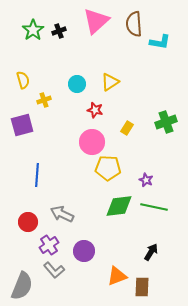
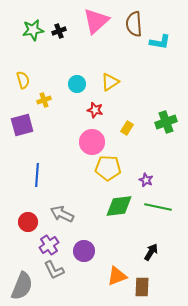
green star: rotated 25 degrees clockwise
green line: moved 4 px right
gray L-shape: rotated 15 degrees clockwise
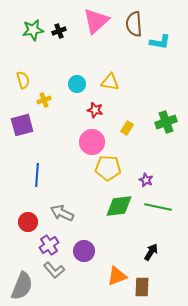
yellow triangle: rotated 42 degrees clockwise
gray arrow: moved 1 px up
gray L-shape: rotated 15 degrees counterclockwise
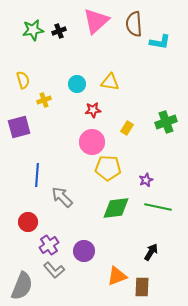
red star: moved 2 px left; rotated 21 degrees counterclockwise
purple square: moved 3 px left, 2 px down
purple star: rotated 24 degrees clockwise
green diamond: moved 3 px left, 2 px down
gray arrow: moved 16 px up; rotated 20 degrees clockwise
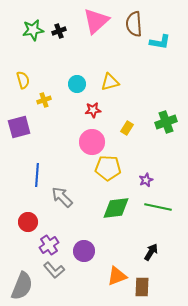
yellow triangle: rotated 24 degrees counterclockwise
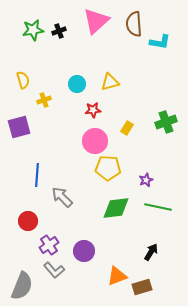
pink circle: moved 3 px right, 1 px up
red circle: moved 1 px up
brown rectangle: rotated 72 degrees clockwise
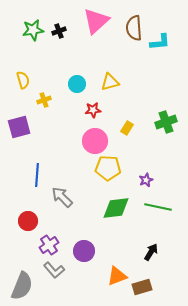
brown semicircle: moved 4 px down
cyan L-shape: rotated 15 degrees counterclockwise
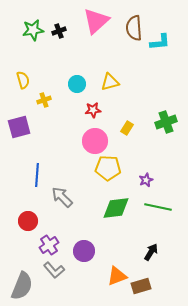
brown rectangle: moved 1 px left, 1 px up
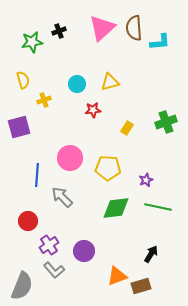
pink triangle: moved 6 px right, 7 px down
green star: moved 1 px left, 12 px down
pink circle: moved 25 px left, 17 px down
black arrow: moved 2 px down
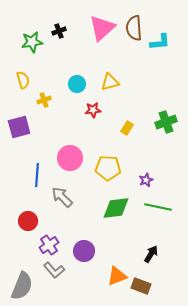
brown rectangle: rotated 36 degrees clockwise
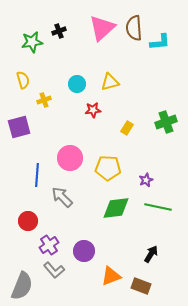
orange triangle: moved 6 px left
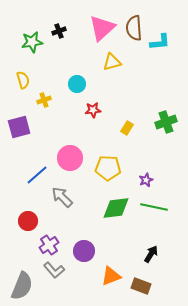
yellow triangle: moved 2 px right, 20 px up
blue line: rotated 45 degrees clockwise
green line: moved 4 px left
